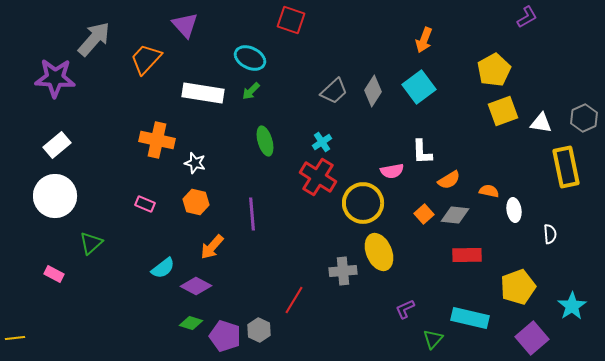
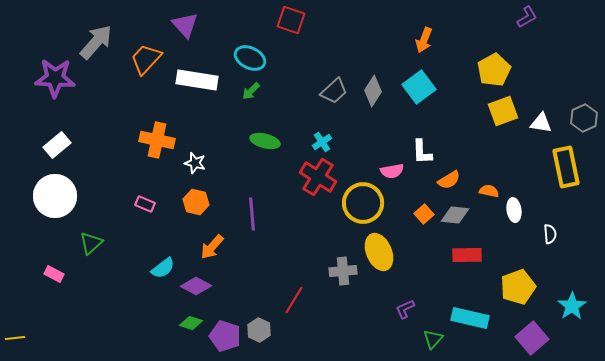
gray arrow at (94, 39): moved 2 px right, 3 px down
white rectangle at (203, 93): moved 6 px left, 13 px up
green ellipse at (265, 141): rotated 60 degrees counterclockwise
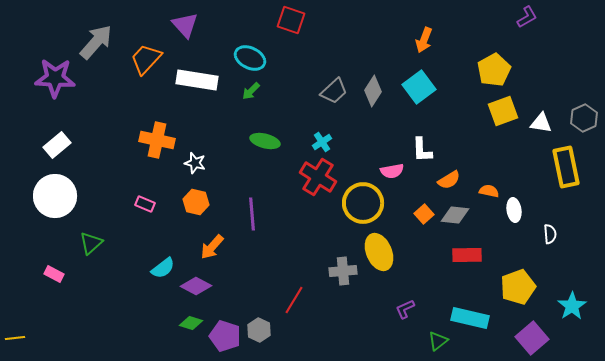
white L-shape at (422, 152): moved 2 px up
green triangle at (433, 339): moved 5 px right, 2 px down; rotated 10 degrees clockwise
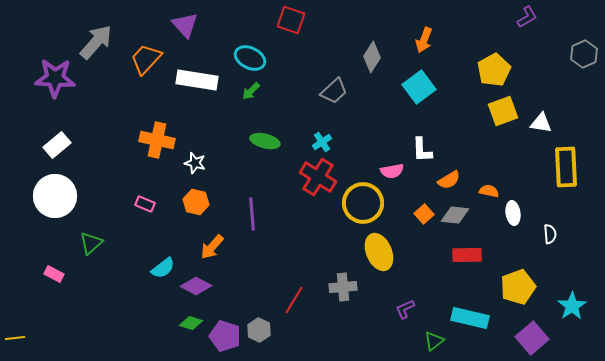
gray diamond at (373, 91): moved 1 px left, 34 px up
gray hexagon at (584, 118): moved 64 px up
yellow rectangle at (566, 167): rotated 9 degrees clockwise
white ellipse at (514, 210): moved 1 px left, 3 px down
gray cross at (343, 271): moved 16 px down
green triangle at (438, 341): moved 4 px left
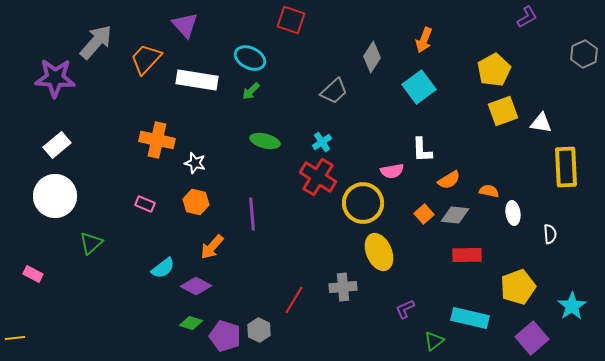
pink rectangle at (54, 274): moved 21 px left
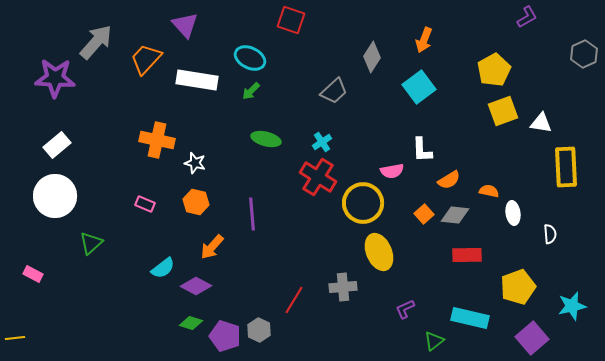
green ellipse at (265, 141): moved 1 px right, 2 px up
cyan star at (572, 306): rotated 20 degrees clockwise
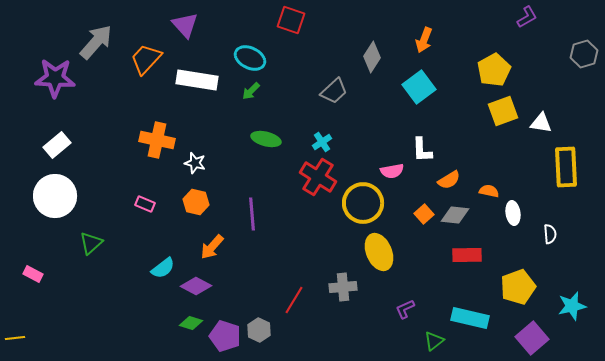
gray hexagon at (584, 54): rotated 8 degrees clockwise
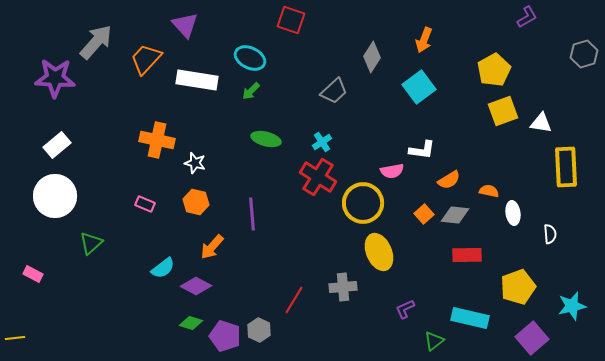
white L-shape at (422, 150): rotated 80 degrees counterclockwise
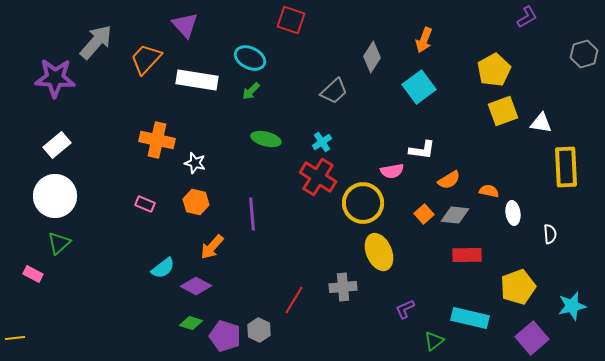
green triangle at (91, 243): moved 32 px left
